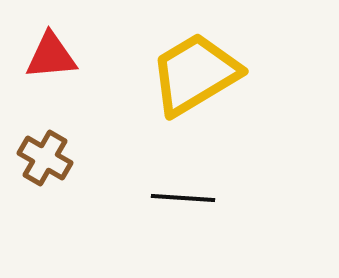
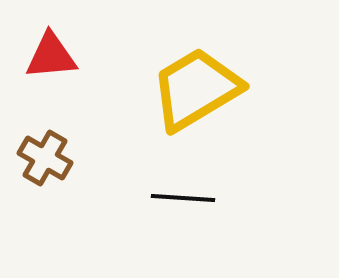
yellow trapezoid: moved 1 px right, 15 px down
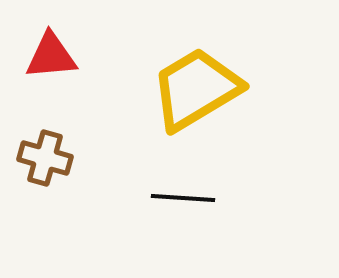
brown cross: rotated 14 degrees counterclockwise
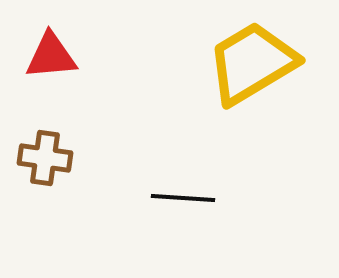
yellow trapezoid: moved 56 px right, 26 px up
brown cross: rotated 8 degrees counterclockwise
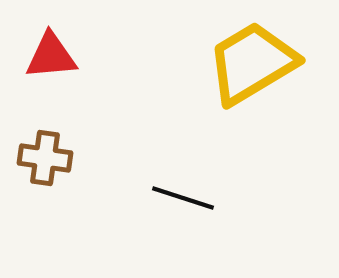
black line: rotated 14 degrees clockwise
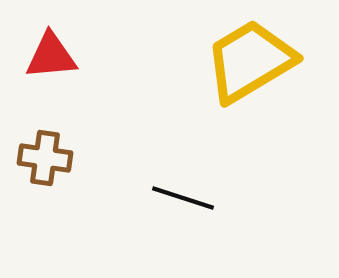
yellow trapezoid: moved 2 px left, 2 px up
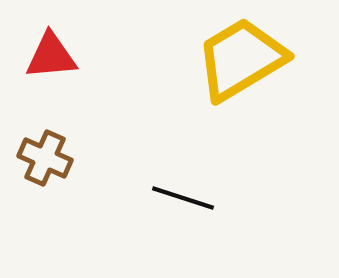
yellow trapezoid: moved 9 px left, 2 px up
brown cross: rotated 16 degrees clockwise
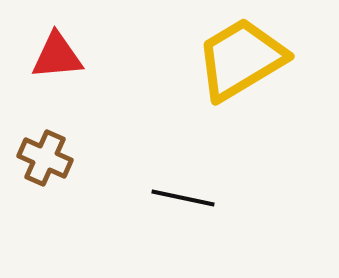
red triangle: moved 6 px right
black line: rotated 6 degrees counterclockwise
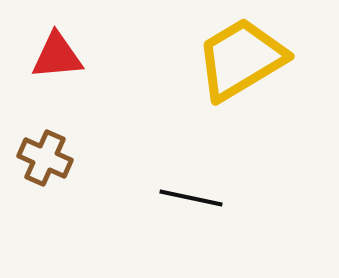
black line: moved 8 px right
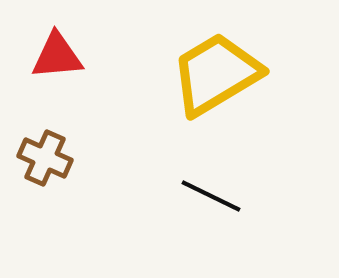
yellow trapezoid: moved 25 px left, 15 px down
black line: moved 20 px right, 2 px up; rotated 14 degrees clockwise
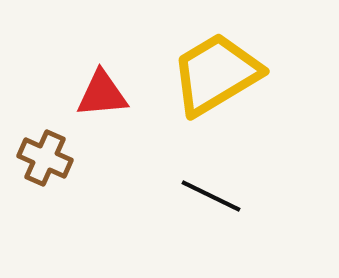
red triangle: moved 45 px right, 38 px down
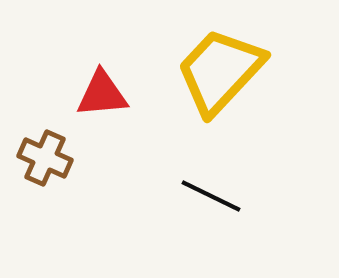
yellow trapezoid: moved 4 px right, 3 px up; rotated 16 degrees counterclockwise
